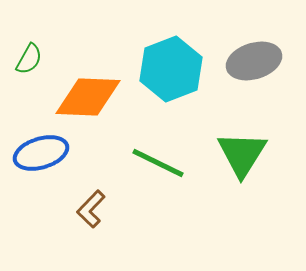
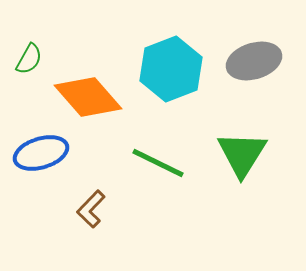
orange diamond: rotated 46 degrees clockwise
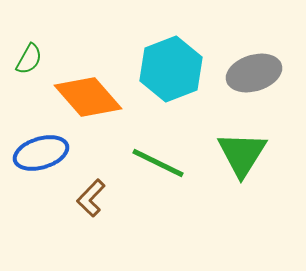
gray ellipse: moved 12 px down
brown L-shape: moved 11 px up
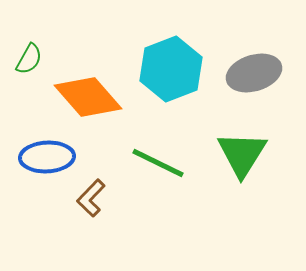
blue ellipse: moved 6 px right, 4 px down; rotated 14 degrees clockwise
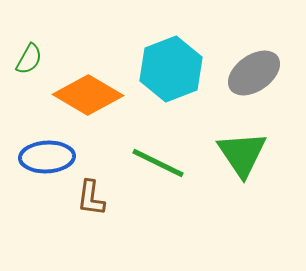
gray ellipse: rotated 18 degrees counterclockwise
orange diamond: moved 2 px up; rotated 18 degrees counterclockwise
green triangle: rotated 6 degrees counterclockwise
brown L-shape: rotated 36 degrees counterclockwise
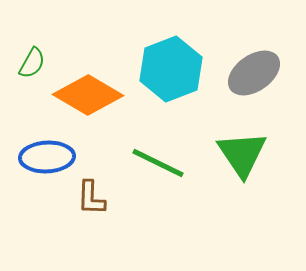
green semicircle: moved 3 px right, 4 px down
brown L-shape: rotated 6 degrees counterclockwise
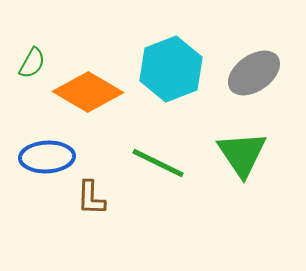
orange diamond: moved 3 px up
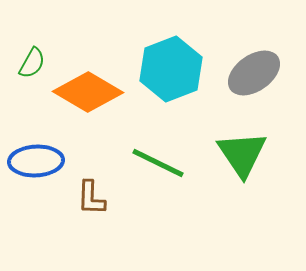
blue ellipse: moved 11 px left, 4 px down
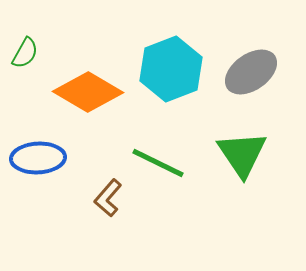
green semicircle: moved 7 px left, 10 px up
gray ellipse: moved 3 px left, 1 px up
blue ellipse: moved 2 px right, 3 px up
brown L-shape: moved 17 px right; rotated 39 degrees clockwise
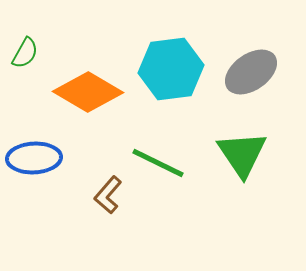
cyan hexagon: rotated 14 degrees clockwise
blue ellipse: moved 4 px left
brown L-shape: moved 3 px up
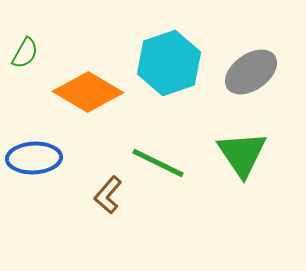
cyan hexagon: moved 2 px left, 6 px up; rotated 12 degrees counterclockwise
